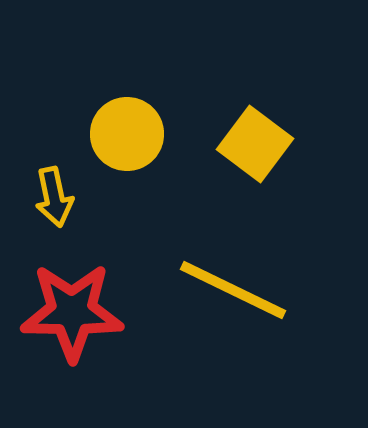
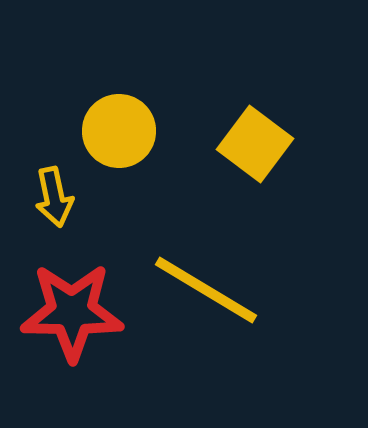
yellow circle: moved 8 px left, 3 px up
yellow line: moved 27 px left; rotated 5 degrees clockwise
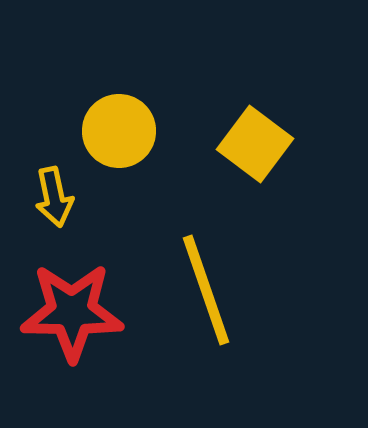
yellow line: rotated 40 degrees clockwise
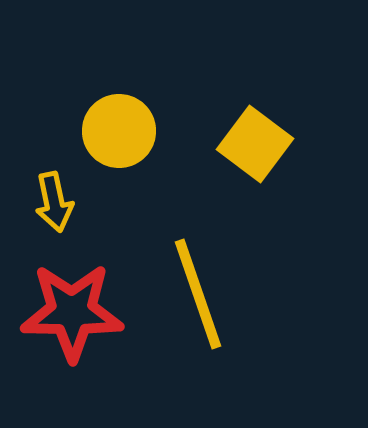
yellow arrow: moved 5 px down
yellow line: moved 8 px left, 4 px down
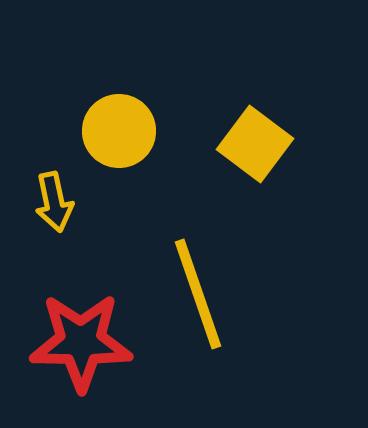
red star: moved 9 px right, 30 px down
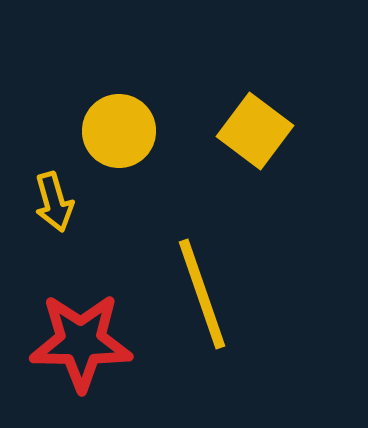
yellow square: moved 13 px up
yellow arrow: rotated 4 degrees counterclockwise
yellow line: moved 4 px right
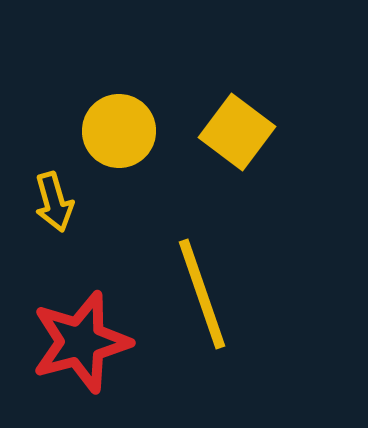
yellow square: moved 18 px left, 1 px down
red star: rotated 16 degrees counterclockwise
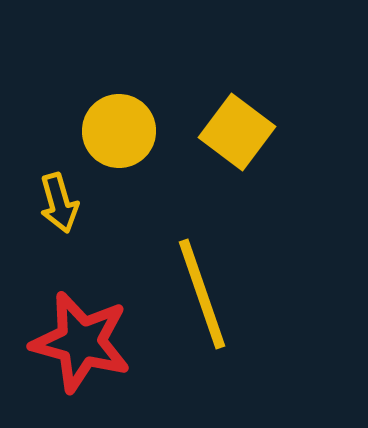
yellow arrow: moved 5 px right, 1 px down
red star: rotated 30 degrees clockwise
